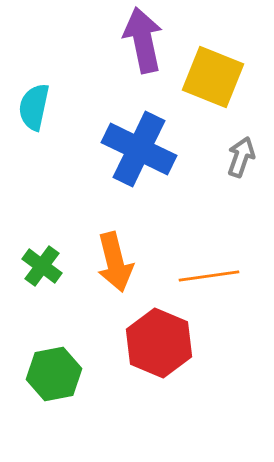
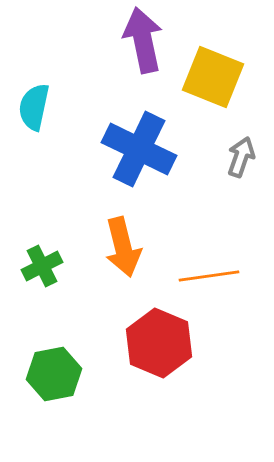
orange arrow: moved 8 px right, 15 px up
green cross: rotated 27 degrees clockwise
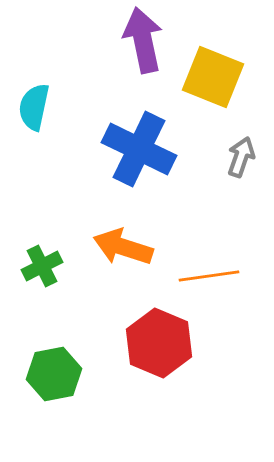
orange arrow: rotated 122 degrees clockwise
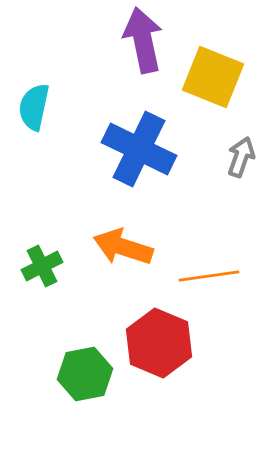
green hexagon: moved 31 px right
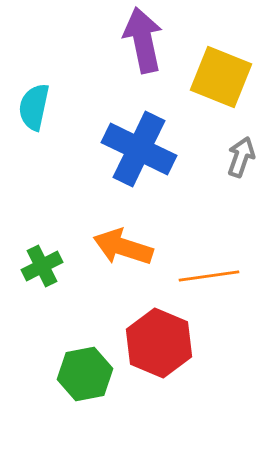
yellow square: moved 8 px right
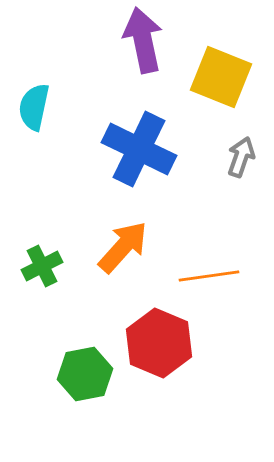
orange arrow: rotated 114 degrees clockwise
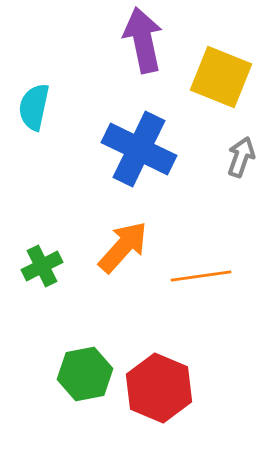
orange line: moved 8 px left
red hexagon: moved 45 px down
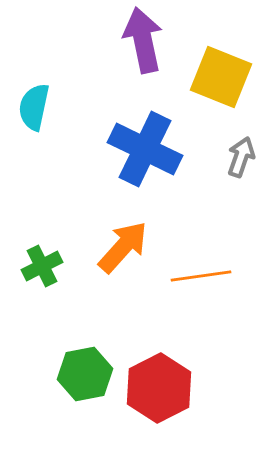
blue cross: moved 6 px right
red hexagon: rotated 10 degrees clockwise
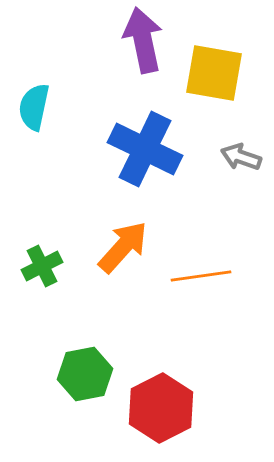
yellow square: moved 7 px left, 4 px up; rotated 12 degrees counterclockwise
gray arrow: rotated 90 degrees counterclockwise
red hexagon: moved 2 px right, 20 px down
